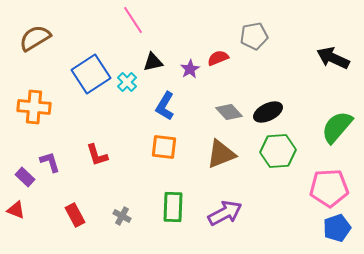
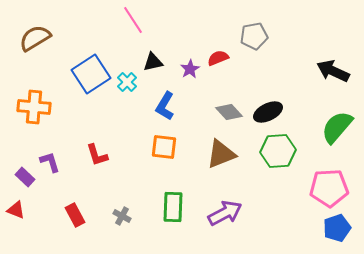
black arrow: moved 13 px down
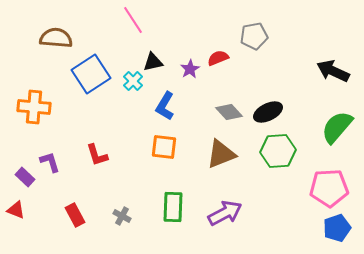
brown semicircle: moved 21 px right; rotated 36 degrees clockwise
cyan cross: moved 6 px right, 1 px up
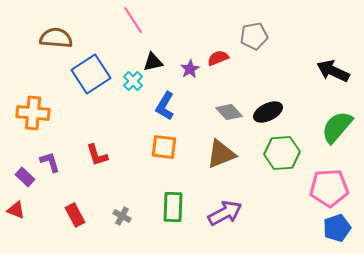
orange cross: moved 1 px left, 6 px down
green hexagon: moved 4 px right, 2 px down
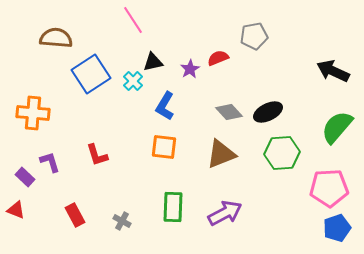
gray cross: moved 5 px down
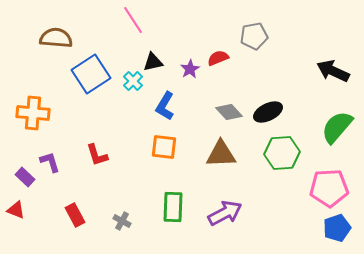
brown triangle: rotated 20 degrees clockwise
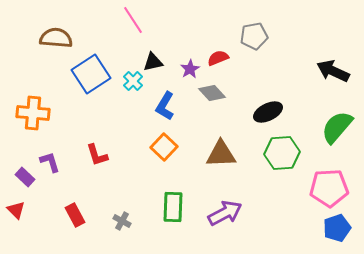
gray diamond: moved 17 px left, 19 px up
orange square: rotated 36 degrees clockwise
red triangle: rotated 24 degrees clockwise
